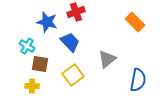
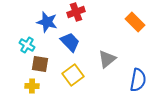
cyan cross: moved 1 px up
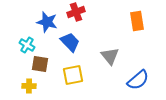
orange rectangle: moved 2 px right, 1 px up; rotated 36 degrees clockwise
gray triangle: moved 3 px right, 3 px up; rotated 30 degrees counterclockwise
yellow square: rotated 25 degrees clockwise
blue semicircle: rotated 40 degrees clockwise
yellow cross: moved 3 px left
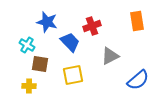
red cross: moved 16 px right, 14 px down
gray triangle: rotated 42 degrees clockwise
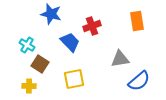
blue star: moved 4 px right, 8 px up
gray triangle: moved 10 px right, 3 px down; rotated 18 degrees clockwise
brown square: rotated 24 degrees clockwise
yellow square: moved 1 px right, 4 px down
blue semicircle: moved 1 px right, 1 px down
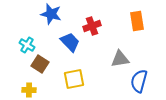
blue semicircle: rotated 145 degrees clockwise
yellow cross: moved 4 px down
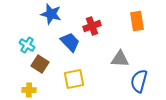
gray triangle: rotated 12 degrees clockwise
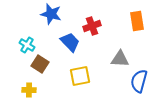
yellow square: moved 6 px right, 3 px up
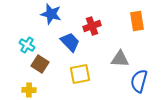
yellow square: moved 2 px up
